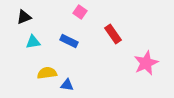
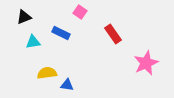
blue rectangle: moved 8 px left, 8 px up
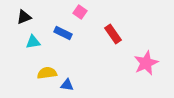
blue rectangle: moved 2 px right
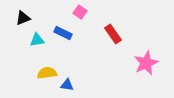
black triangle: moved 1 px left, 1 px down
cyan triangle: moved 4 px right, 2 px up
